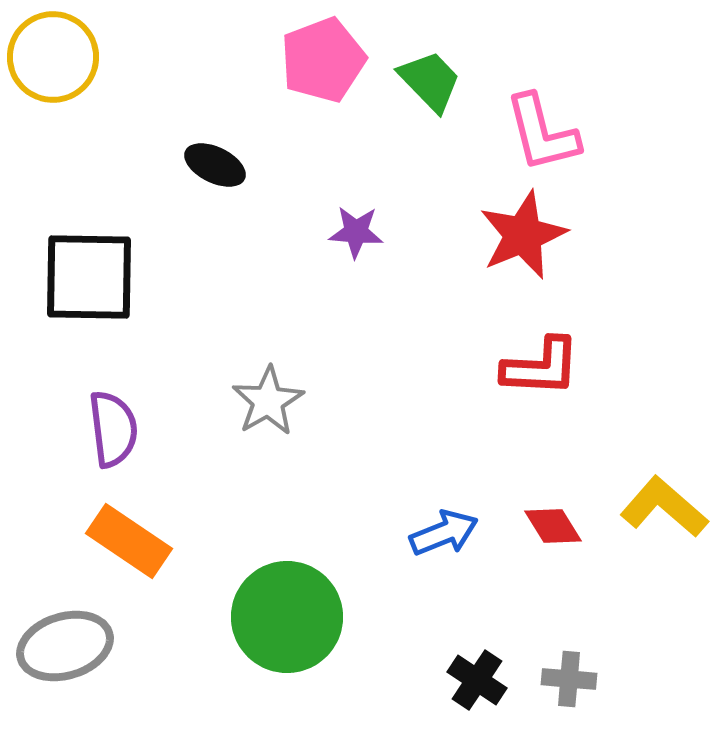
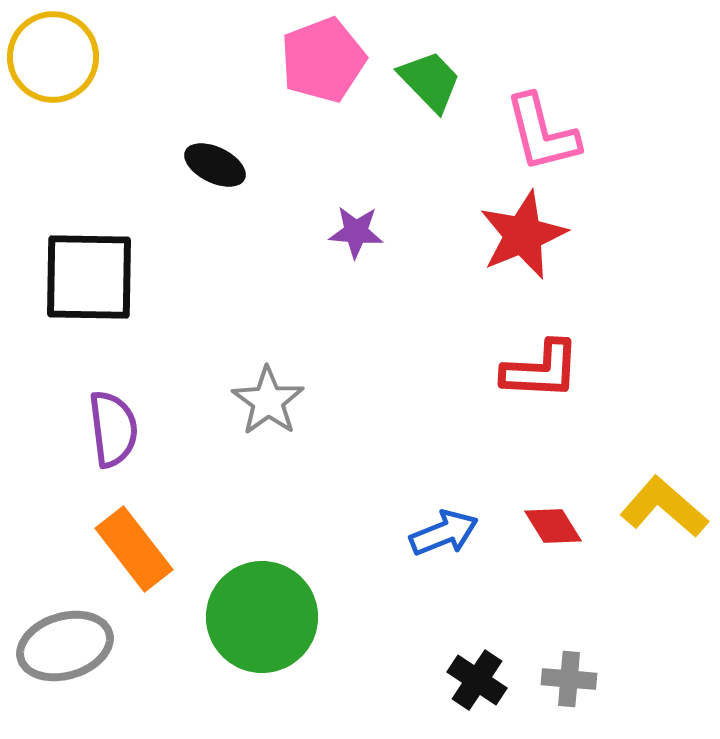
red L-shape: moved 3 px down
gray star: rotated 6 degrees counterclockwise
orange rectangle: moved 5 px right, 8 px down; rotated 18 degrees clockwise
green circle: moved 25 px left
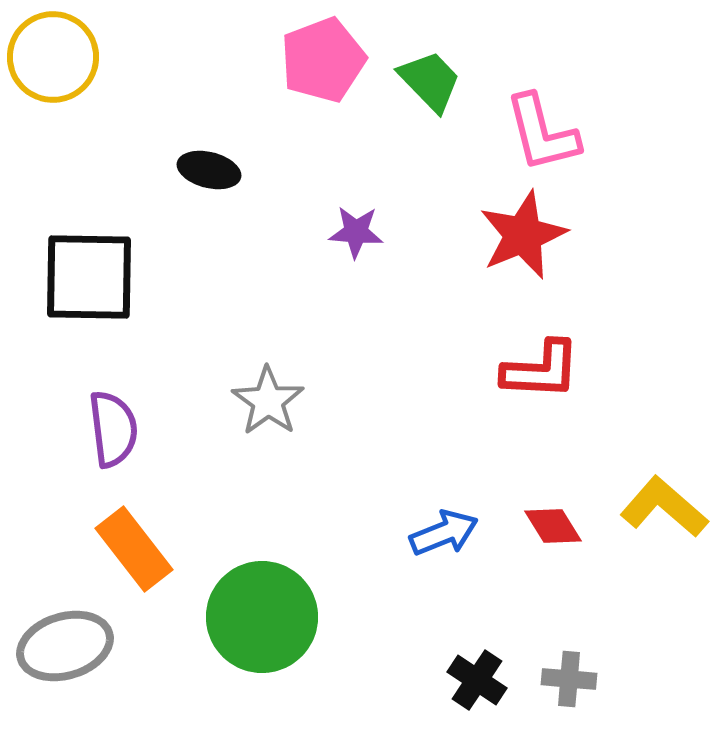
black ellipse: moved 6 px left, 5 px down; rotated 12 degrees counterclockwise
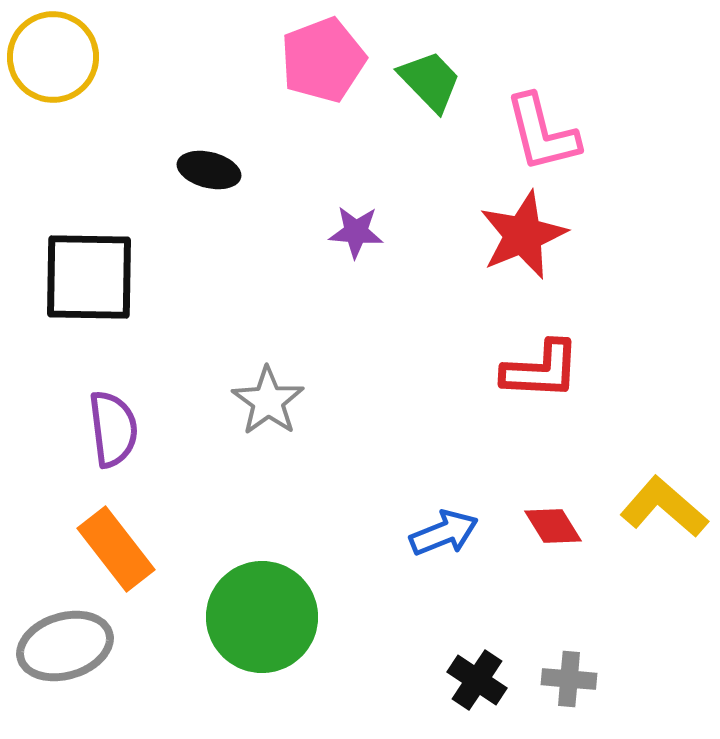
orange rectangle: moved 18 px left
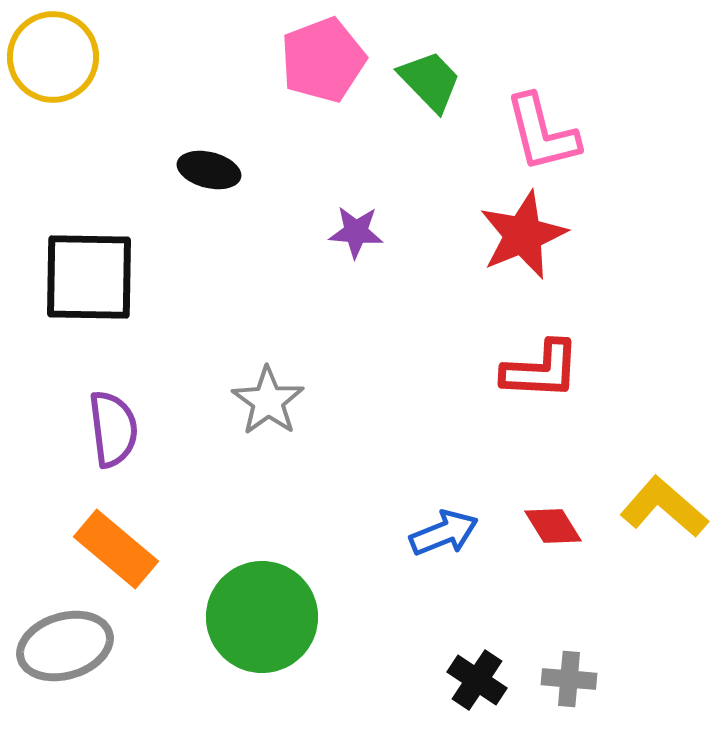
orange rectangle: rotated 12 degrees counterclockwise
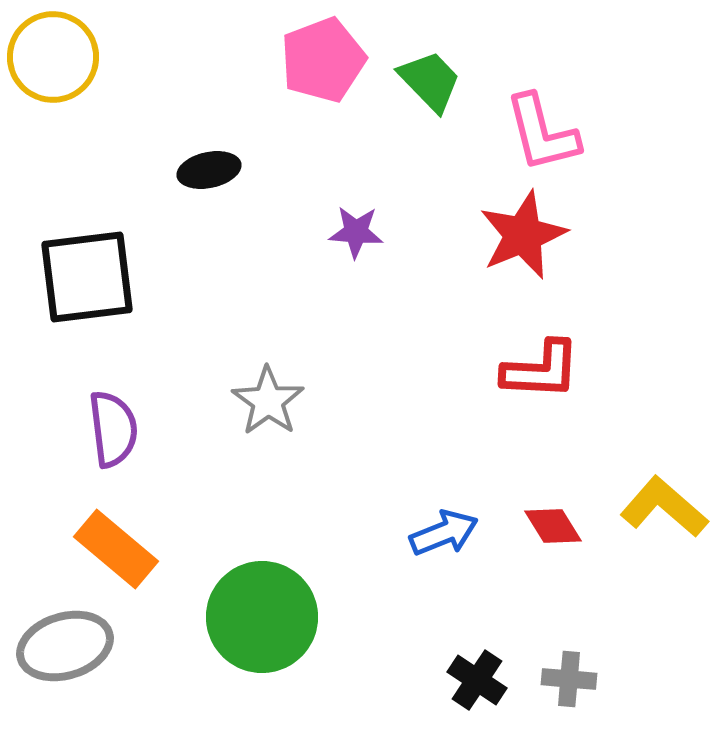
black ellipse: rotated 26 degrees counterclockwise
black square: moved 2 px left; rotated 8 degrees counterclockwise
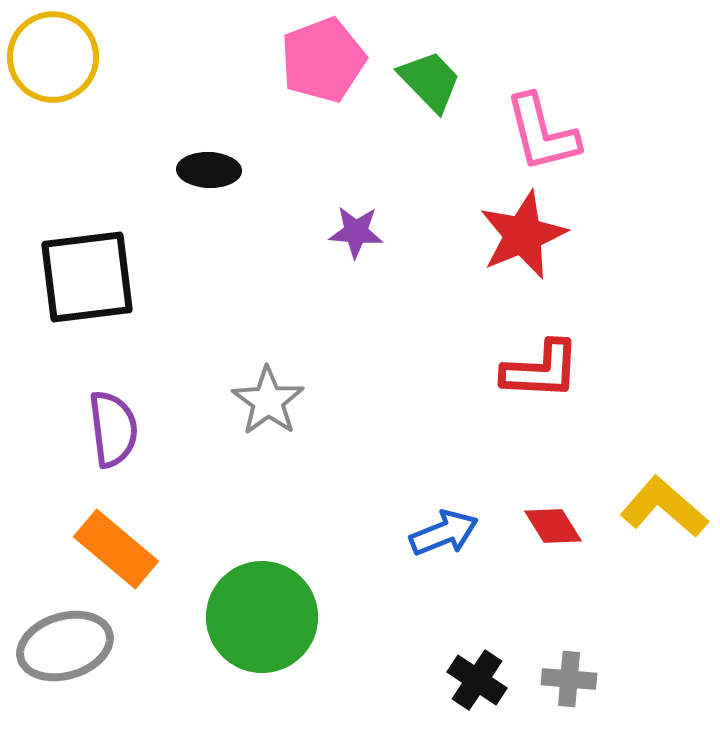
black ellipse: rotated 14 degrees clockwise
